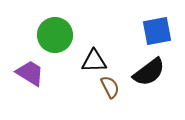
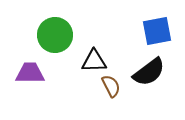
purple trapezoid: rotated 32 degrees counterclockwise
brown semicircle: moved 1 px right, 1 px up
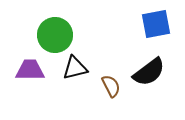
blue square: moved 1 px left, 7 px up
black triangle: moved 19 px left, 7 px down; rotated 12 degrees counterclockwise
purple trapezoid: moved 3 px up
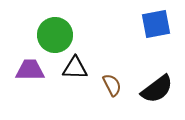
black triangle: rotated 16 degrees clockwise
black semicircle: moved 8 px right, 17 px down
brown semicircle: moved 1 px right, 1 px up
